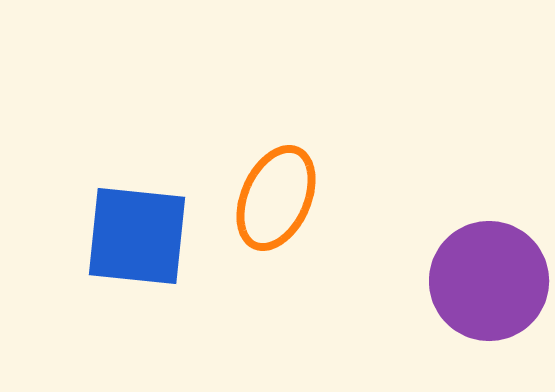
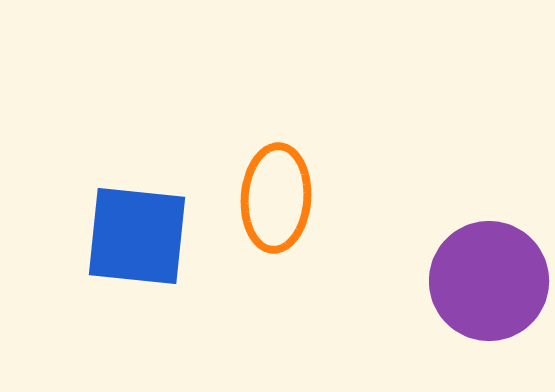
orange ellipse: rotated 20 degrees counterclockwise
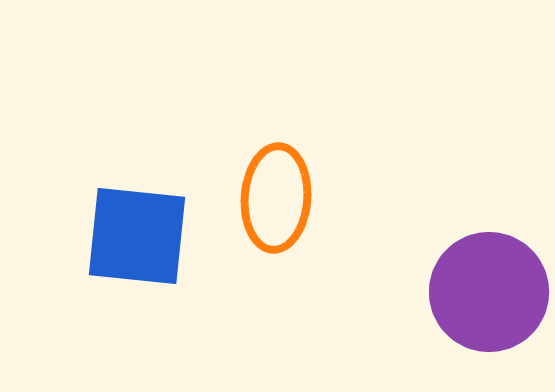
purple circle: moved 11 px down
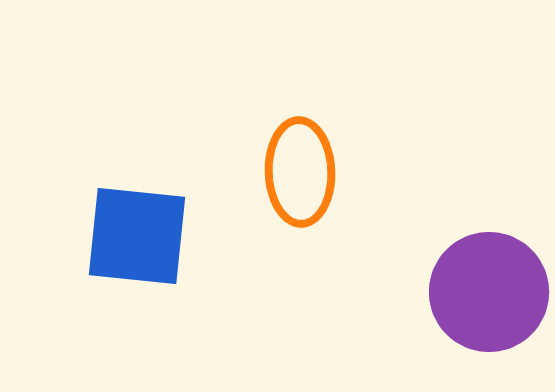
orange ellipse: moved 24 px right, 26 px up; rotated 6 degrees counterclockwise
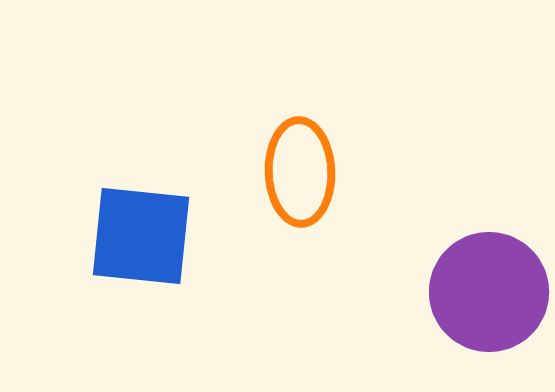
blue square: moved 4 px right
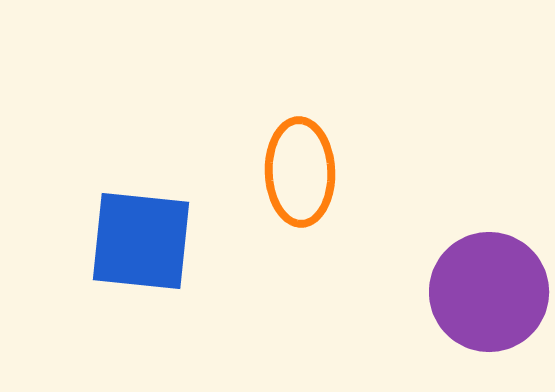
blue square: moved 5 px down
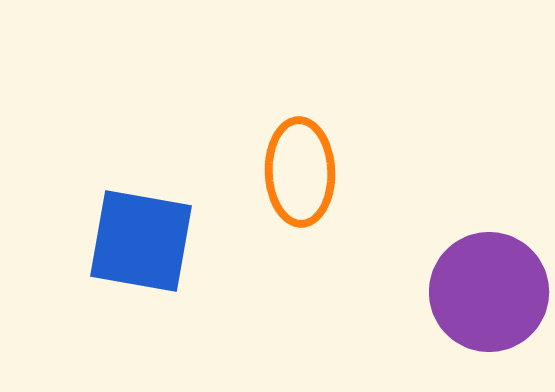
blue square: rotated 4 degrees clockwise
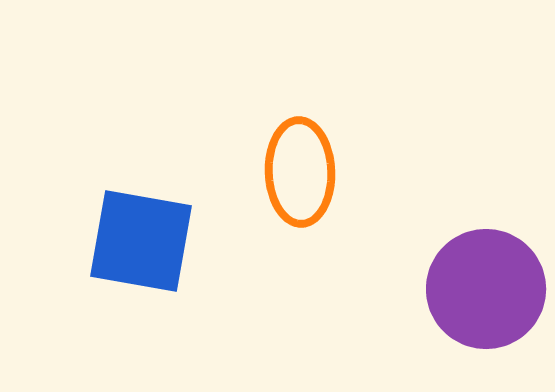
purple circle: moved 3 px left, 3 px up
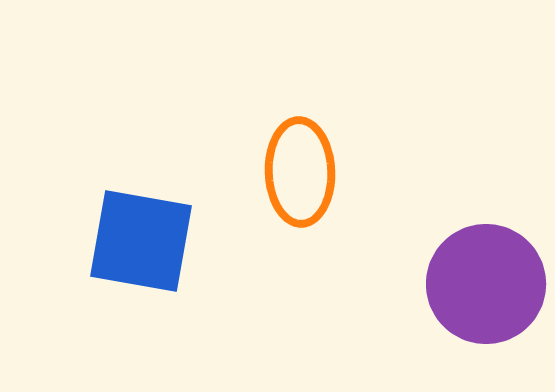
purple circle: moved 5 px up
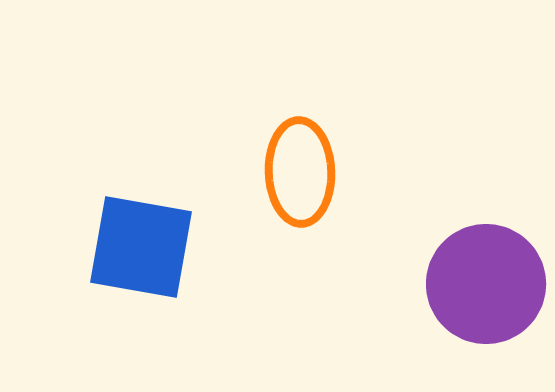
blue square: moved 6 px down
